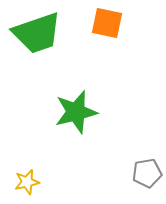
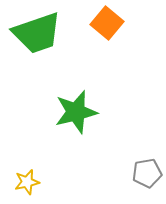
orange square: rotated 28 degrees clockwise
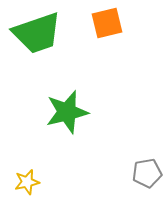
orange square: rotated 36 degrees clockwise
green star: moved 9 px left
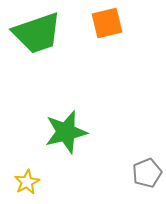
green star: moved 1 px left, 20 px down
gray pentagon: rotated 12 degrees counterclockwise
yellow star: rotated 15 degrees counterclockwise
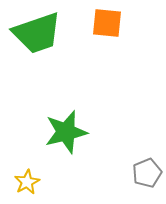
orange square: rotated 20 degrees clockwise
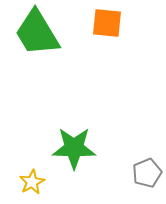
green trapezoid: rotated 78 degrees clockwise
green star: moved 8 px right, 16 px down; rotated 15 degrees clockwise
yellow star: moved 5 px right
